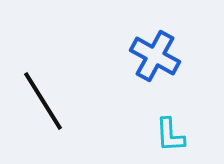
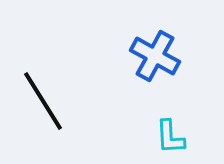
cyan L-shape: moved 2 px down
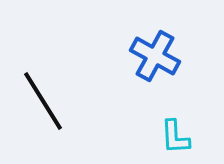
cyan L-shape: moved 5 px right
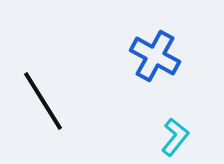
cyan L-shape: rotated 138 degrees counterclockwise
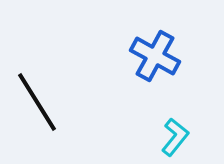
black line: moved 6 px left, 1 px down
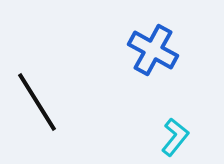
blue cross: moved 2 px left, 6 px up
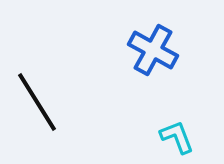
cyan L-shape: moved 2 px right; rotated 60 degrees counterclockwise
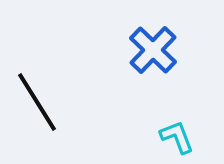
blue cross: rotated 15 degrees clockwise
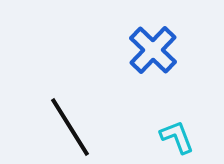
black line: moved 33 px right, 25 px down
